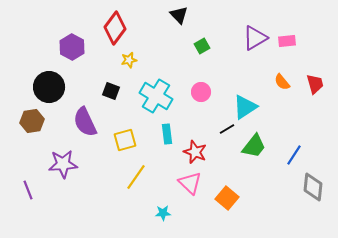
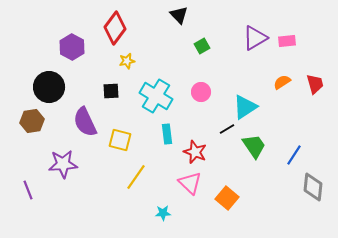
yellow star: moved 2 px left, 1 px down
orange semicircle: rotated 96 degrees clockwise
black square: rotated 24 degrees counterclockwise
yellow square: moved 5 px left; rotated 30 degrees clockwise
green trapezoid: rotated 72 degrees counterclockwise
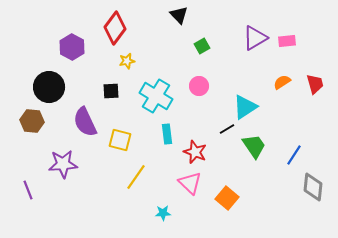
pink circle: moved 2 px left, 6 px up
brown hexagon: rotated 15 degrees clockwise
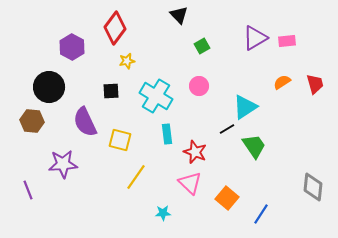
blue line: moved 33 px left, 59 px down
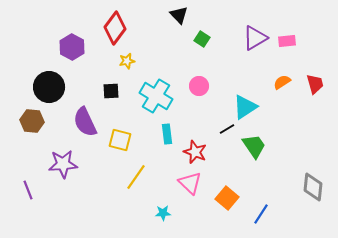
green square: moved 7 px up; rotated 28 degrees counterclockwise
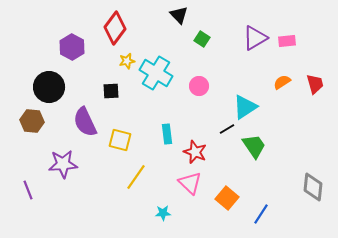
cyan cross: moved 23 px up
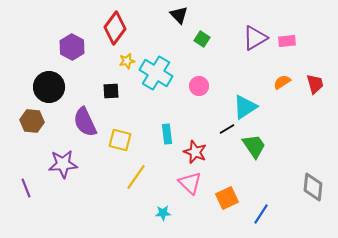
purple line: moved 2 px left, 2 px up
orange square: rotated 25 degrees clockwise
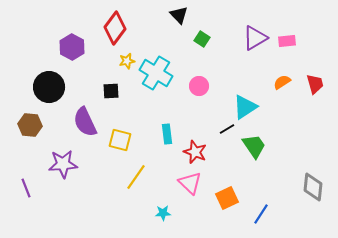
brown hexagon: moved 2 px left, 4 px down
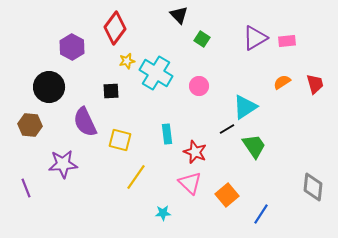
orange square: moved 3 px up; rotated 15 degrees counterclockwise
